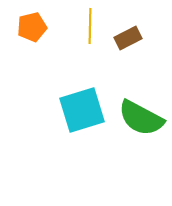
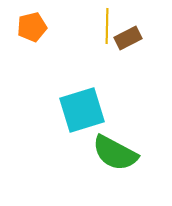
yellow line: moved 17 px right
green semicircle: moved 26 px left, 35 px down
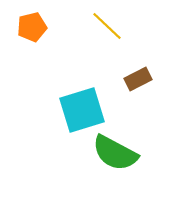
yellow line: rotated 48 degrees counterclockwise
brown rectangle: moved 10 px right, 41 px down
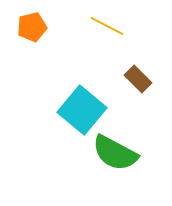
yellow line: rotated 16 degrees counterclockwise
brown rectangle: rotated 72 degrees clockwise
cyan square: rotated 33 degrees counterclockwise
